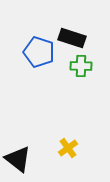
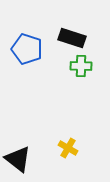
blue pentagon: moved 12 px left, 3 px up
yellow cross: rotated 24 degrees counterclockwise
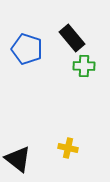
black rectangle: rotated 32 degrees clockwise
green cross: moved 3 px right
yellow cross: rotated 18 degrees counterclockwise
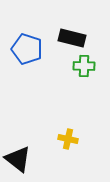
black rectangle: rotated 36 degrees counterclockwise
yellow cross: moved 9 px up
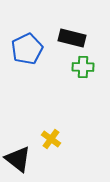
blue pentagon: rotated 28 degrees clockwise
green cross: moved 1 px left, 1 px down
yellow cross: moved 17 px left; rotated 24 degrees clockwise
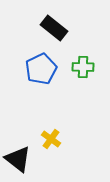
black rectangle: moved 18 px left, 10 px up; rotated 24 degrees clockwise
blue pentagon: moved 14 px right, 20 px down
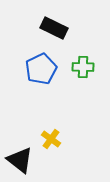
black rectangle: rotated 12 degrees counterclockwise
black triangle: moved 2 px right, 1 px down
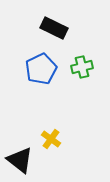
green cross: moved 1 px left; rotated 15 degrees counterclockwise
